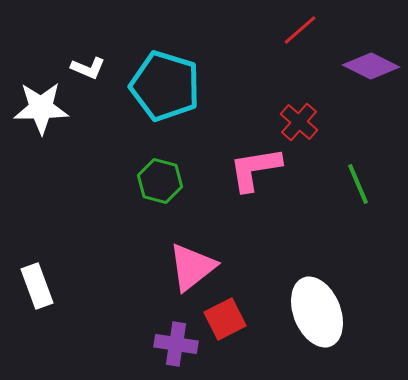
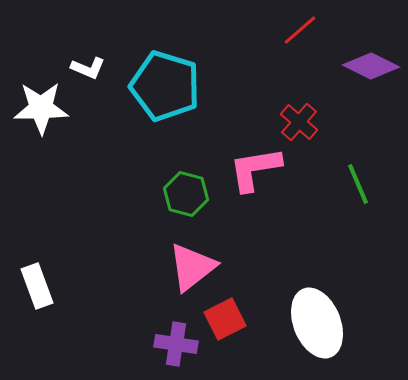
green hexagon: moved 26 px right, 13 px down
white ellipse: moved 11 px down
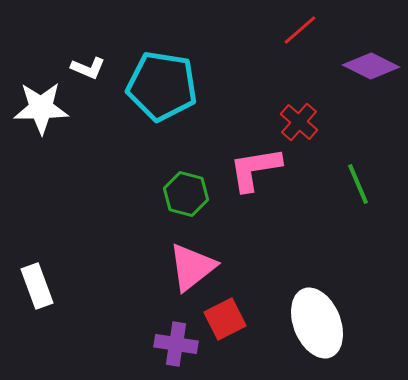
cyan pentagon: moved 3 px left; rotated 8 degrees counterclockwise
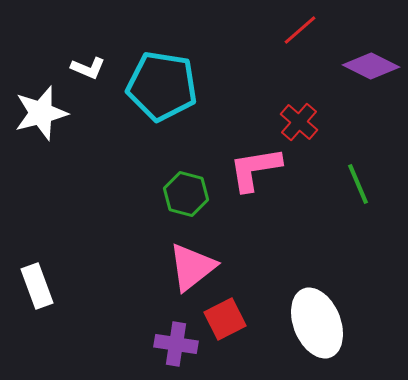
white star: moved 5 px down; rotated 14 degrees counterclockwise
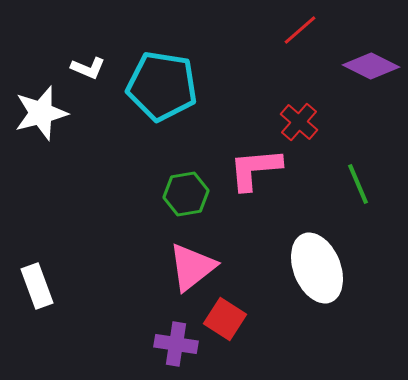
pink L-shape: rotated 4 degrees clockwise
green hexagon: rotated 24 degrees counterclockwise
red square: rotated 30 degrees counterclockwise
white ellipse: moved 55 px up
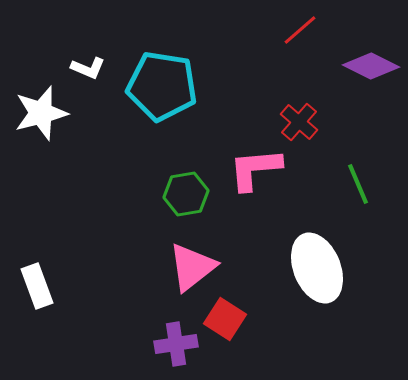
purple cross: rotated 18 degrees counterclockwise
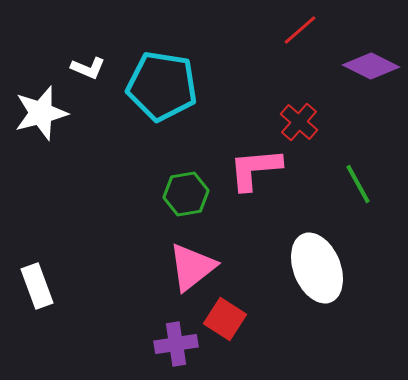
green line: rotated 6 degrees counterclockwise
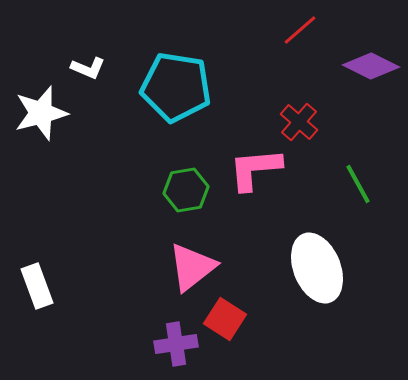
cyan pentagon: moved 14 px right, 1 px down
green hexagon: moved 4 px up
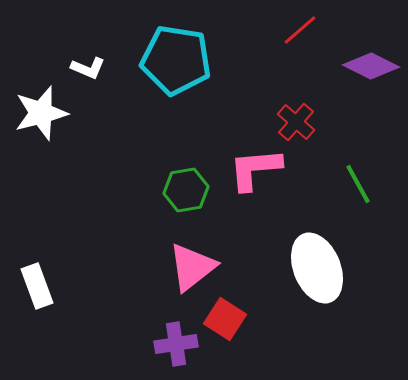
cyan pentagon: moved 27 px up
red cross: moved 3 px left
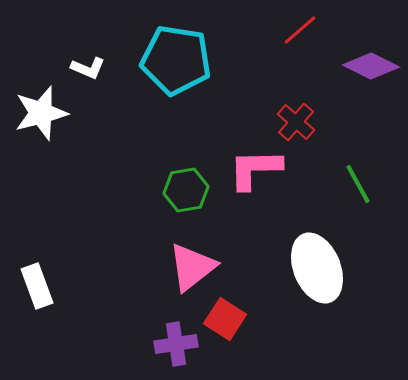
pink L-shape: rotated 4 degrees clockwise
